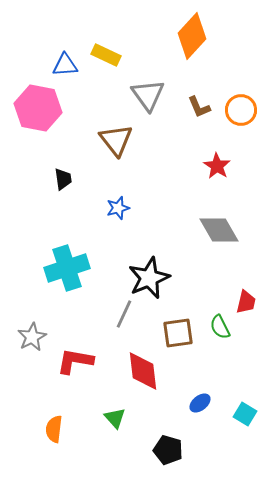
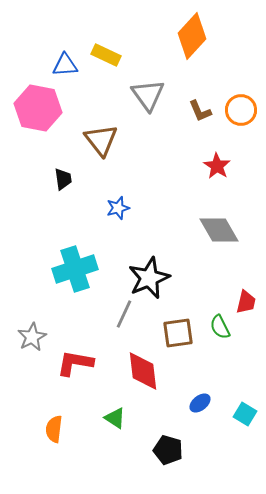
brown L-shape: moved 1 px right, 4 px down
brown triangle: moved 15 px left
cyan cross: moved 8 px right, 1 px down
red L-shape: moved 2 px down
green triangle: rotated 15 degrees counterclockwise
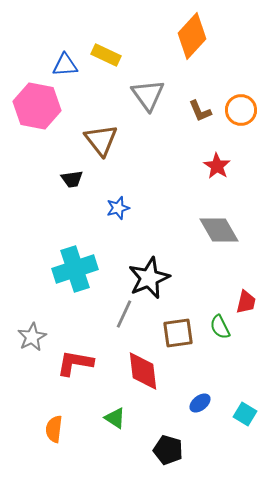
pink hexagon: moved 1 px left, 2 px up
black trapezoid: moved 9 px right; rotated 90 degrees clockwise
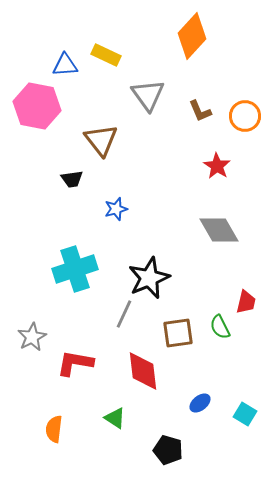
orange circle: moved 4 px right, 6 px down
blue star: moved 2 px left, 1 px down
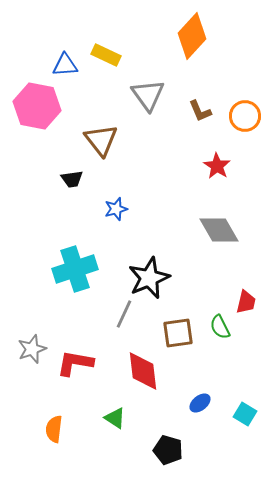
gray star: moved 12 px down; rotated 8 degrees clockwise
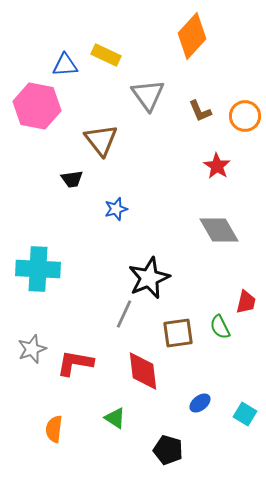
cyan cross: moved 37 px left; rotated 21 degrees clockwise
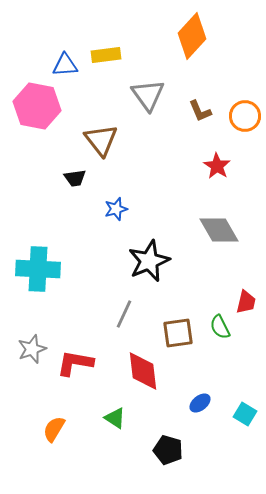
yellow rectangle: rotated 32 degrees counterclockwise
black trapezoid: moved 3 px right, 1 px up
black star: moved 17 px up
orange semicircle: rotated 24 degrees clockwise
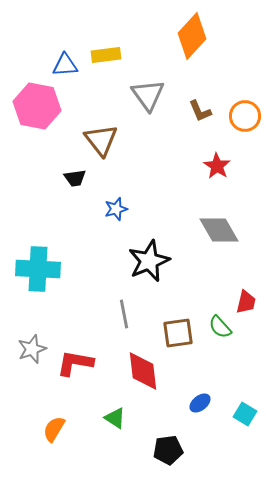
gray line: rotated 36 degrees counterclockwise
green semicircle: rotated 15 degrees counterclockwise
black pentagon: rotated 24 degrees counterclockwise
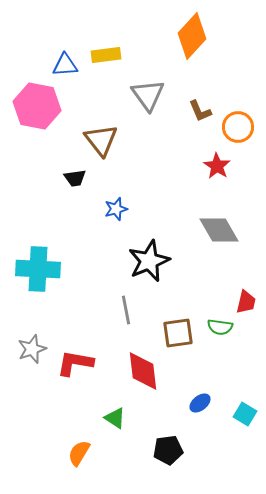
orange circle: moved 7 px left, 11 px down
gray line: moved 2 px right, 4 px up
green semicircle: rotated 40 degrees counterclockwise
orange semicircle: moved 25 px right, 24 px down
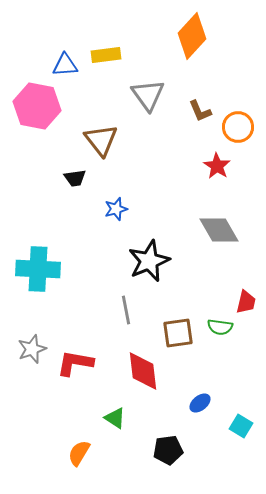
cyan square: moved 4 px left, 12 px down
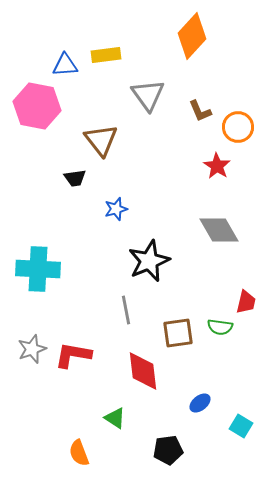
red L-shape: moved 2 px left, 8 px up
orange semicircle: rotated 52 degrees counterclockwise
